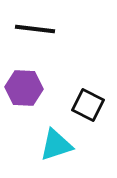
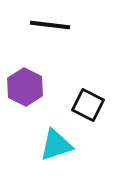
black line: moved 15 px right, 4 px up
purple hexagon: moved 1 px right, 1 px up; rotated 24 degrees clockwise
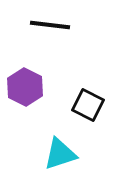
cyan triangle: moved 4 px right, 9 px down
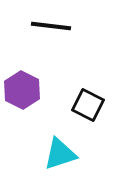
black line: moved 1 px right, 1 px down
purple hexagon: moved 3 px left, 3 px down
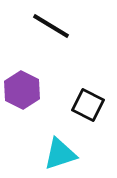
black line: rotated 24 degrees clockwise
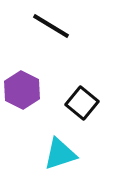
black square: moved 6 px left, 2 px up; rotated 12 degrees clockwise
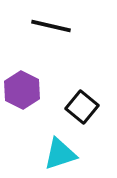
black line: rotated 18 degrees counterclockwise
black square: moved 4 px down
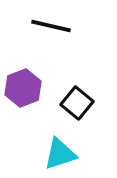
purple hexagon: moved 1 px right, 2 px up; rotated 12 degrees clockwise
black square: moved 5 px left, 4 px up
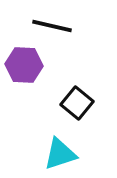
black line: moved 1 px right
purple hexagon: moved 1 px right, 23 px up; rotated 24 degrees clockwise
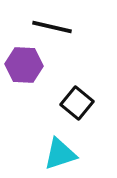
black line: moved 1 px down
